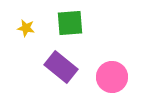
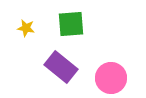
green square: moved 1 px right, 1 px down
pink circle: moved 1 px left, 1 px down
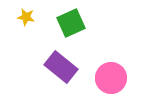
green square: moved 1 px up; rotated 20 degrees counterclockwise
yellow star: moved 11 px up
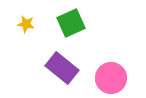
yellow star: moved 7 px down
purple rectangle: moved 1 px right, 1 px down
